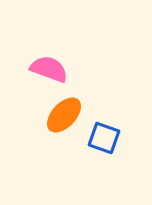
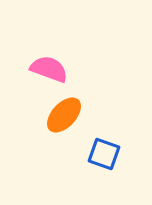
blue square: moved 16 px down
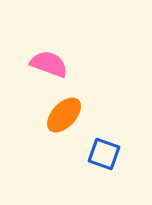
pink semicircle: moved 5 px up
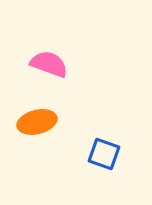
orange ellipse: moved 27 px left, 7 px down; rotated 33 degrees clockwise
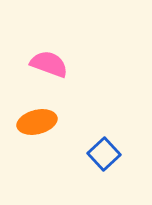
blue square: rotated 28 degrees clockwise
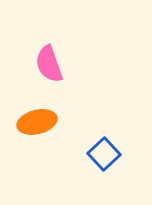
pink semicircle: rotated 129 degrees counterclockwise
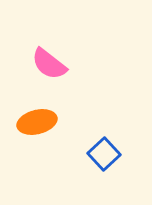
pink semicircle: rotated 33 degrees counterclockwise
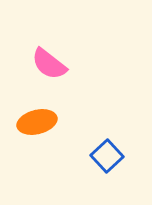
blue square: moved 3 px right, 2 px down
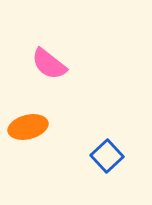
orange ellipse: moved 9 px left, 5 px down
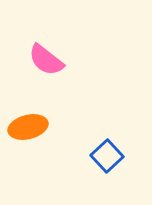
pink semicircle: moved 3 px left, 4 px up
